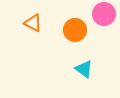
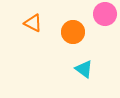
pink circle: moved 1 px right
orange circle: moved 2 px left, 2 px down
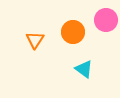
pink circle: moved 1 px right, 6 px down
orange triangle: moved 2 px right, 17 px down; rotated 36 degrees clockwise
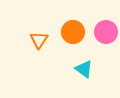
pink circle: moved 12 px down
orange triangle: moved 4 px right
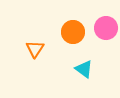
pink circle: moved 4 px up
orange triangle: moved 4 px left, 9 px down
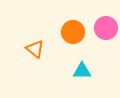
orange triangle: rotated 24 degrees counterclockwise
cyan triangle: moved 2 px left, 2 px down; rotated 36 degrees counterclockwise
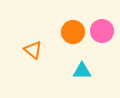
pink circle: moved 4 px left, 3 px down
orange triangle: moved 2 px left, 1 px down
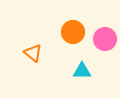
pink circle: moved 3 px right, 8 px down
orange triangle: moved 3 px down
